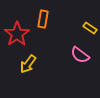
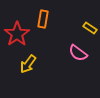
pink semicircle: moved 2 px left, 2 px up
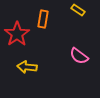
yellow rectangle: moved 12 px left, 18 px up
pink semicircle: moved 1 px right, 3 px down
yellow arrow: moved 1 px left, 3 px down; rotated 60 degrees clockwise
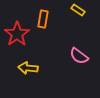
yellow arrow: moved 1 px right, 1 px down
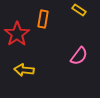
yellow rectangle: moved 1 px right
pink semicircle: rotated 90 degrees counterclockwise
yellow arrow: moved 4 px left, 2 px down
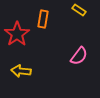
yellow arrow: moved 3 px left, 1 px down
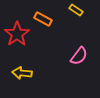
yellow rectangle: moved 3 px left
orange rectangle: rotated 72 degrees counterclockwise
yellow arrow: moved 1 px right, 2 px down
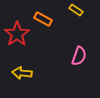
pink semicircle: rotated 18 degrees counterclockwise
